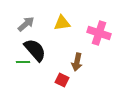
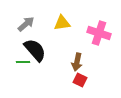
red square: moved 18 px right
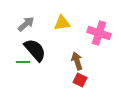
brown arrow: moved 1 px up; rotated 150 degrees clockwise
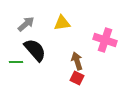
pink cross: moved 6 px right, 7 px down
green line: moved 7 px left
red square: moved 3 px left, 2 px up
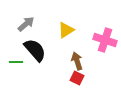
yellow triangle: moved 4 px right, 7 px down; rotated 24 degrees counterclockwise
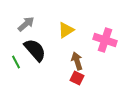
green line: rotated 64 degrees clockwise
